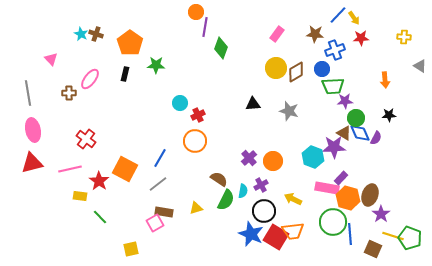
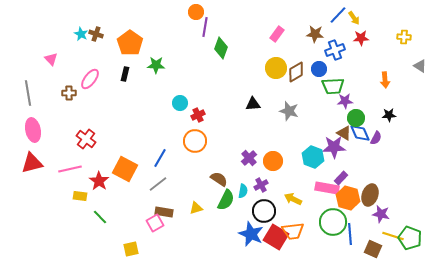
blue circle at (322, 69): moved 3 px left
purple star at (381, 214): rotated 24 degrees counterclockwise
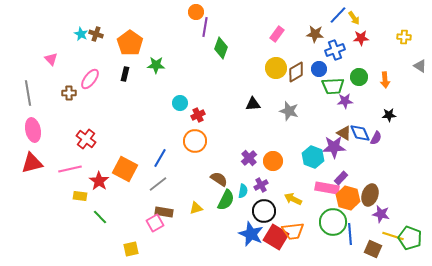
green circle at (356, 118): moved 3 px right, 41 px up
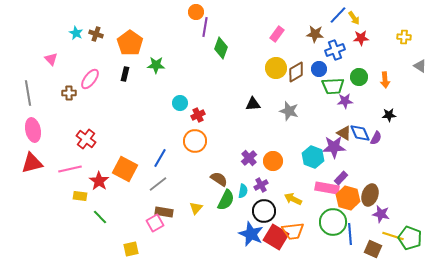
cyan star at (81, 34): moved 5 px left, 1 px up
yellow triangle at (196, 208): rotated 32 degrees counterclockwise
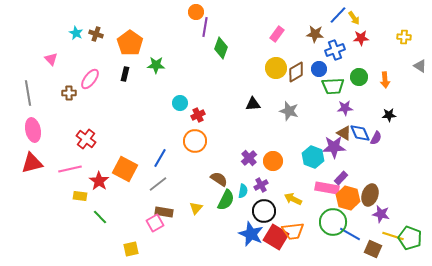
purple star at (345, 101): moved 7 px down
blue line at (350, 234): rotated 55 degrees counterclockwise
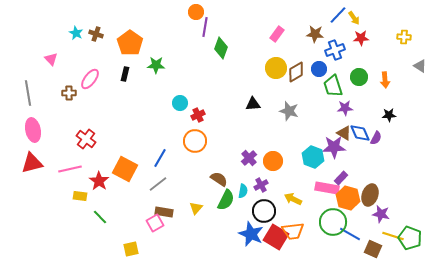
green trapezoid at (333, 86): rotated 75 degrees clockwise
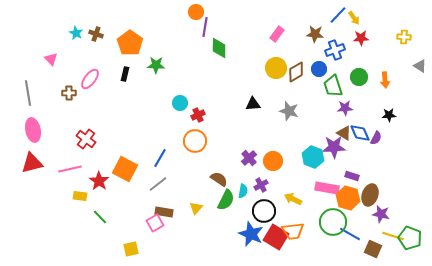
green diamond at (221, 48): moved 2 px left; rotated 20 degrees counterclockwise
purple rectangle at (341, 178): moved 11 px right, 2 px up; rotated 64 degrees clockwise
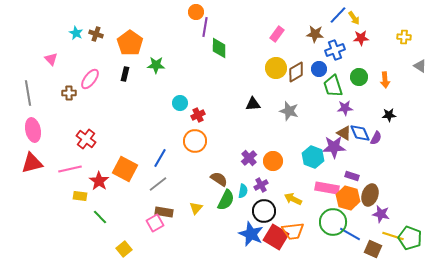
yellow square at (131, 249): moved 7 px left; rotated 28 degrees counterclockwise
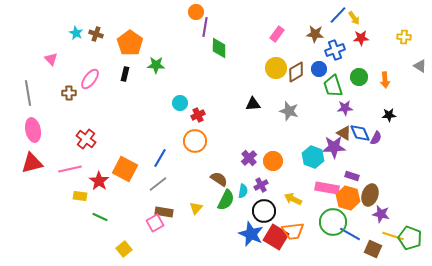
green line at (100, 217): rotated 21 degrees counterclockwise
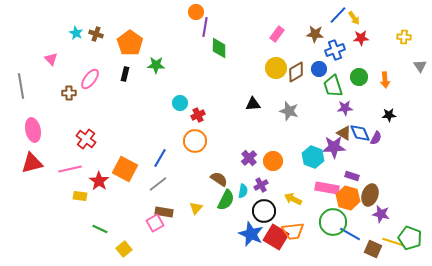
gray triangle at (420, 66): rotated 24 degrees clockwise
gray line at (28, 93): moved 7 px left, 7 px up
green line at (100, 217): moved 12 px down
yellow line at (393, 236): moved 6 px down
